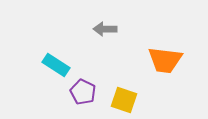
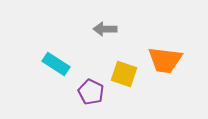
cyan rectangle: moved 1 px up
purple pentagon: moved 8 px right
yellow square: moved 26 px up
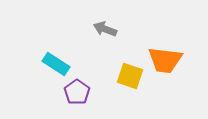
gray arrow: rotated 20 degrees clockwise
yellow square: moved 6 px right, 2 px down
purple pentagon: moved 14 px left; rotated 10 degrees clockwise
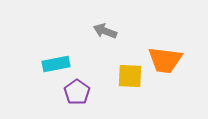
gray arrow: moved 2 px down
cyan rectangle: rotated 44 degrees counterclockwise
yellow square: rotated 16 degrees counterclockwise
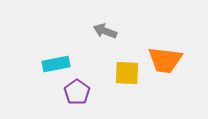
yellow square: moved 3 px left, 3 px up
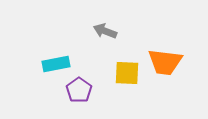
orange trapezoid: moved 2 px down
purple pentagon: moved 2 px right, 2 px up
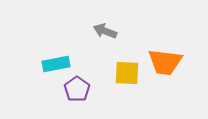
purple pentagon: moved 2 px left, 1 px up
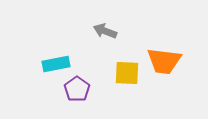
orange trapezoid: moved 1 px left, 1 px up
